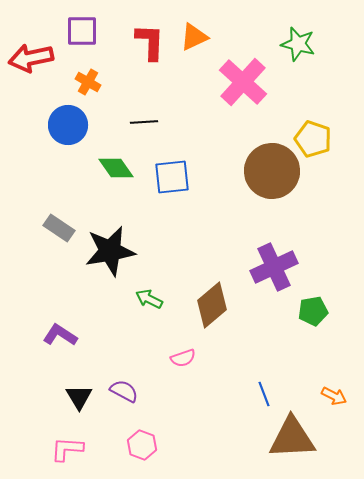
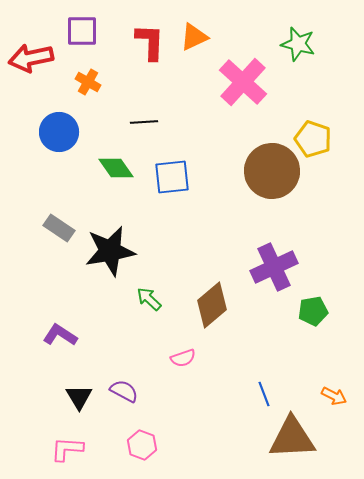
blue circle: moved 9 px left, 7 px down
green arrow: rotated 16 degrees clockwise
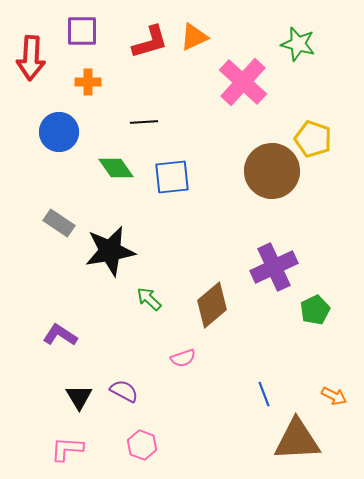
red L-shape: rotated 72 degrees clockwise
red arrow: rotated 75 degrees counterclockwise
orange cross: rotated 30 degrees counterclockwise
gray rectangle: moved 5 px up
green pentagon: moved 2 px right, 1 px up; rotated 16 degrees counterclockwise
brown triangle: moved 5 px right, 2 px down
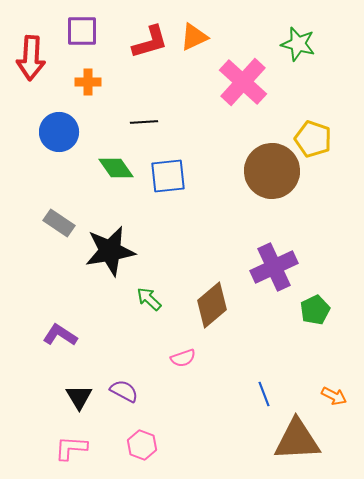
blue square: moved 4 px left, 1 px up
pink L-shape: moved 4 px right, 1 px up
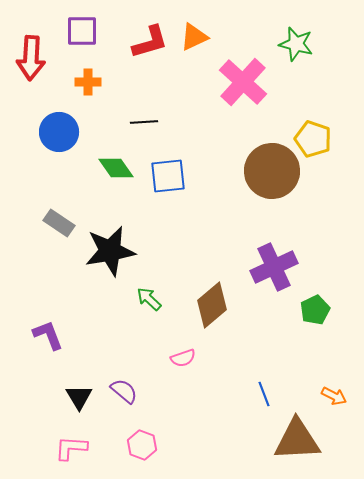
green star: moved 2 px left
purple L-shape: moved 12 px left; rotated 36 degrees clockwise
purple semicircle: rotated 12 degrees clockwise
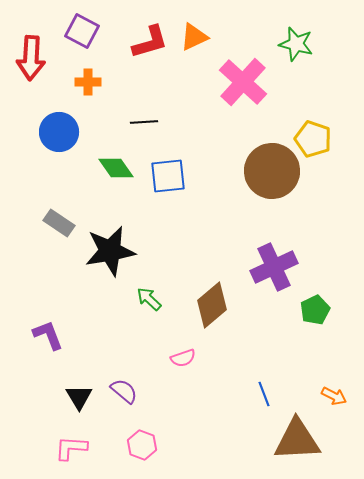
purple square: rotated 28 degrees clockwise
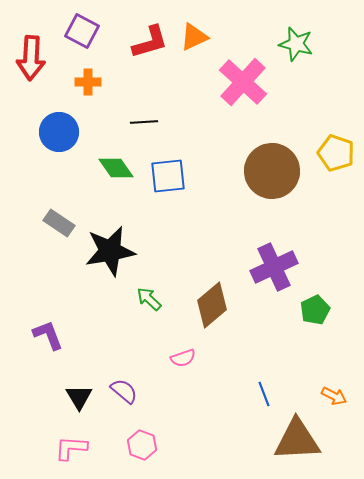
yellow pentagon: moved 23 px right, 14 px down
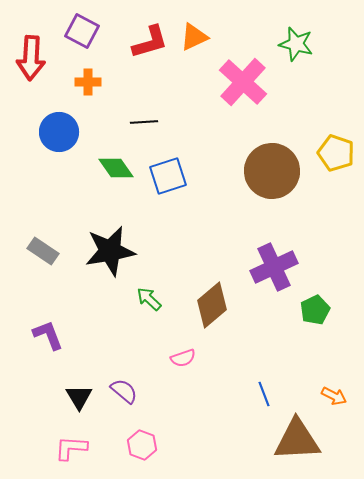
blue square: rotated 12 degrees counterclockwise
gray rectangle: moved 16 px left, 28 px down
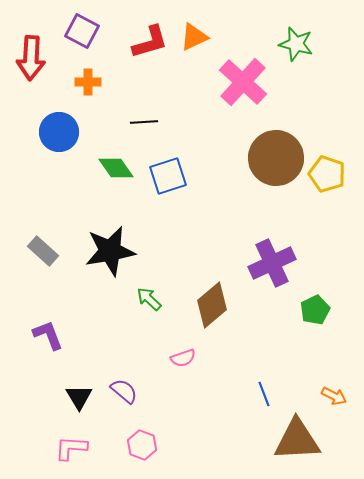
yellow pentagon: moved 9 px left, 21 px down
brown circle: moved 4 px right, 13 px up
gray rectangle: rotated 8 degrees clockwise
purple cross: moved 2 px left, 4 px up
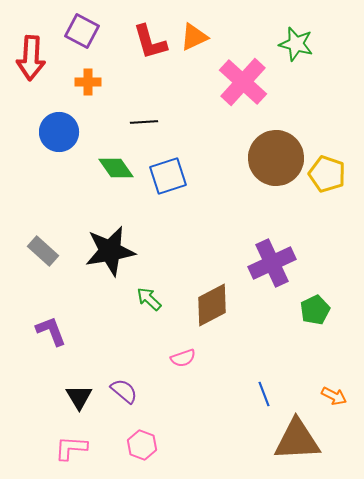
red L-shape: rotated 90 degrees clockwise
brown diamond: rotated 12 degrees clockwise
purple L-shape: moved 3 px right, 4 px up
